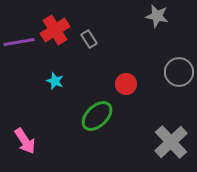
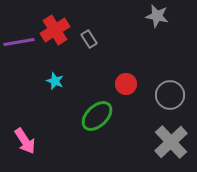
gray circle: moved 9 px left, 23 px down
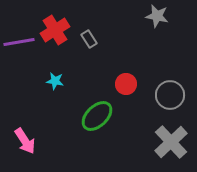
cyan star: rotated 12 degrees counterclockwise
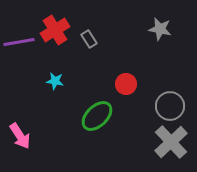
gray star: moved 3 px right, 13 px down
gray circle: moved 11 px down
pink arrow: moved 5 px left, 5 px up
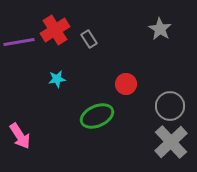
gray star: rotated 20 degrees clockwise
cyan star: moved 2 px right, 2 px up; rotated 18 degrees counterclockwise
green ellipse: rotated 20 degrees clockwise
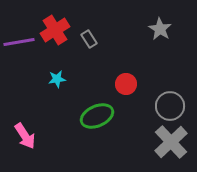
pink arrow: moved 5 px right
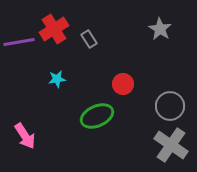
red cross: moved 1 px left, 1 px up
red circle: moved 3 px left
gray cross: moved 3 px down; rotated 12 degrees counterclockwise
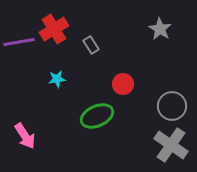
gray rectangle: moved 2 px right, 6 px down
gray circle: moved 2 px right
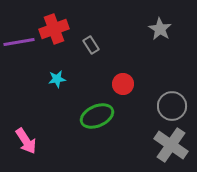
red cross: rotated 12 degrees clockwise
pink arrow: moved 1 px right, 5 px down
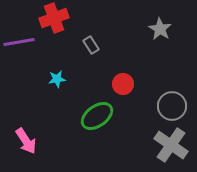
red cross: moved 11 px up
green ellipse: rotated 12 degrees counterclockwise
